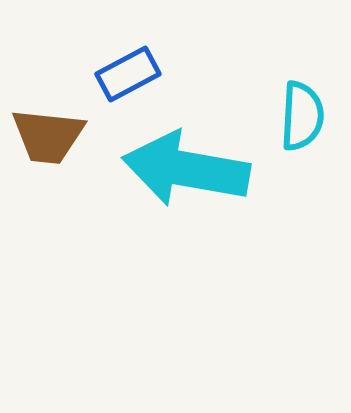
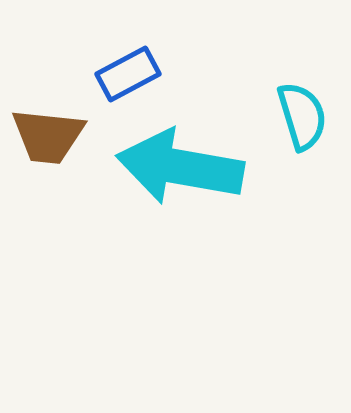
cyan semicircle: rotated 20 degrees counterclockwise
cyan arrow: moved 6 px left, 2 px up
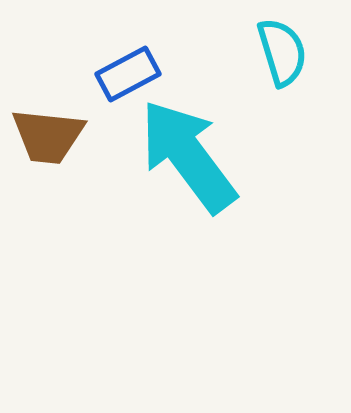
cyan semicircle: moved 20 px left, 64 px up
cyan arrow: moved 8 px right, 11 px up; rotated 43 degrees clockwise
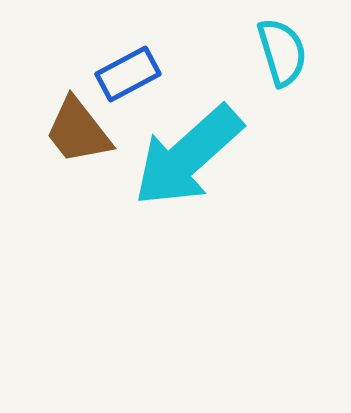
brown trapezoid: moved 30 px right, 5 px up; rotated 46 degrees clockwise
cyan arrow: rotated 95 degrees counterclockwise
